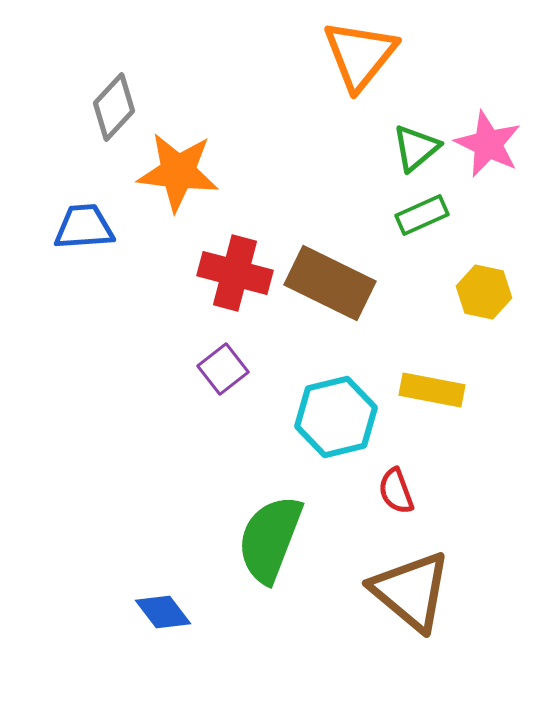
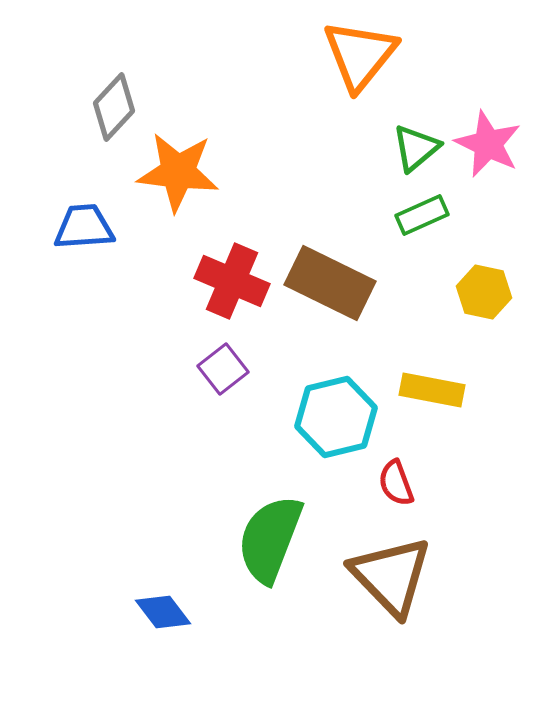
red cross: moved 3 px left, 8 px down; rotated 8 degrees clockwise
red semicircle: moved 8 px up
brown triangle: moved 20 px left, 15 px up; rotated 6 degrees clockwise
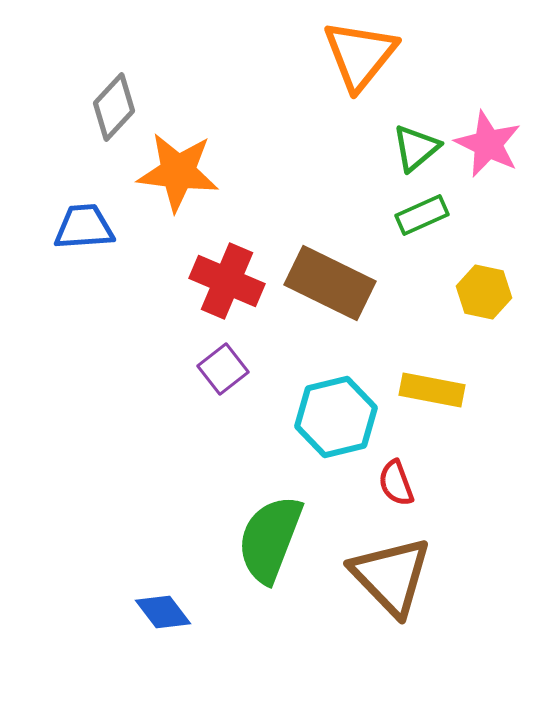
red cross: moved 5 px left
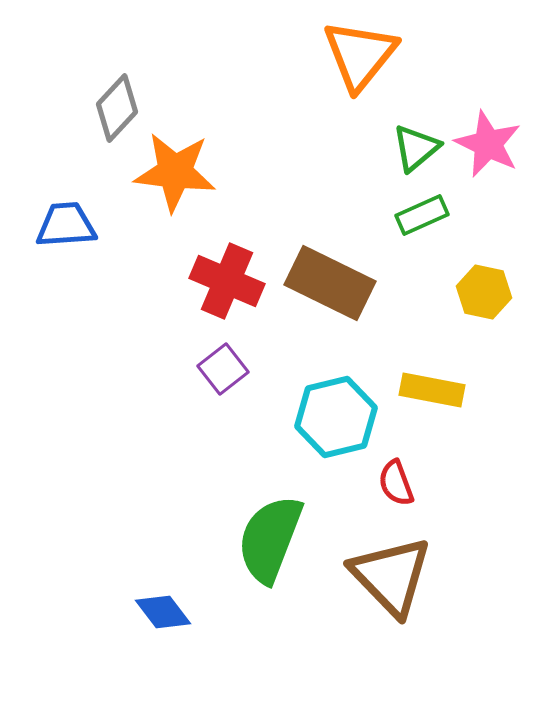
gray diamond: moved 3 px right, 1 px down
orange star: moved 3 px left
blue trapezoid: moved 18 px left, 2 px up
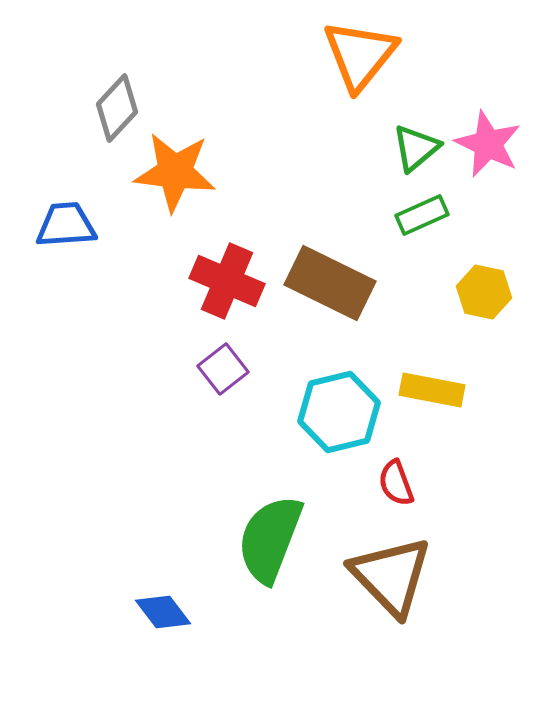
cyan hexagon: moved 3 px right, 5 px up
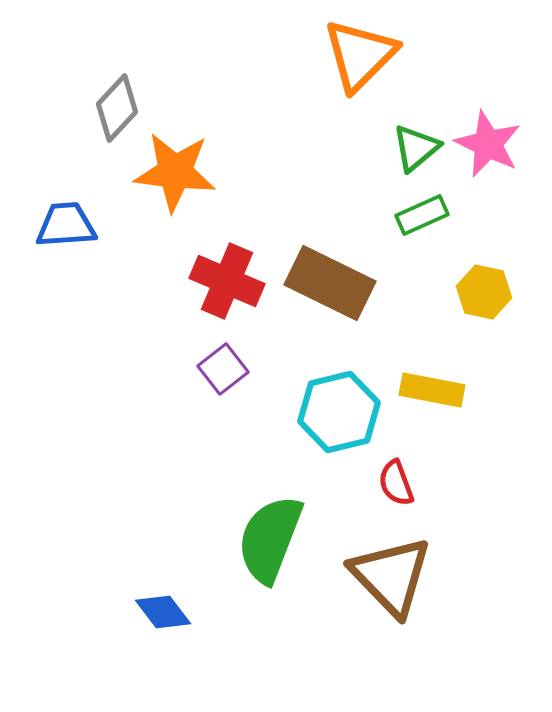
orange triangle: rotated 6 degrees clockwise
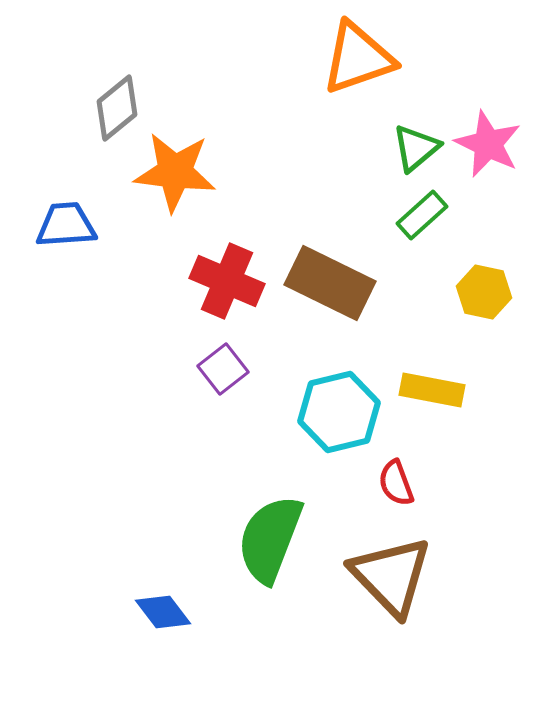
orange triangle: moved 2 px left, 3 px down; rotated 26 degrees clockwise
gray diamond: rotated 8 degrees clockwise
green rectangle: rotated 18 degrees counterclockwise
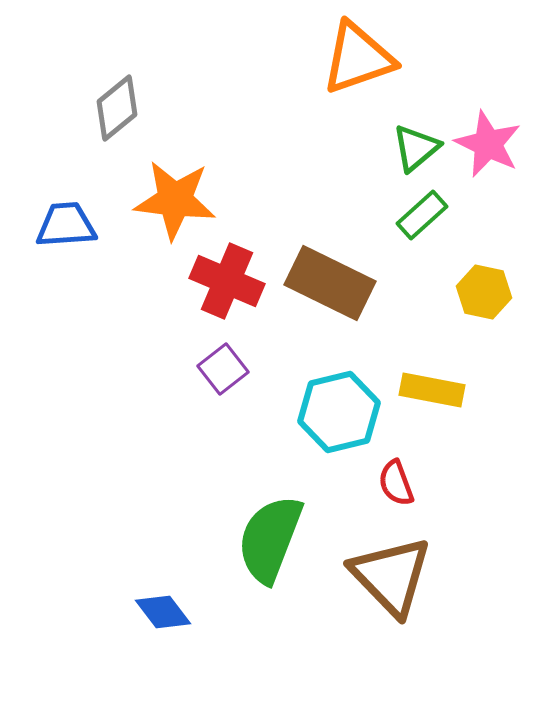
orange star: moved 28 px down
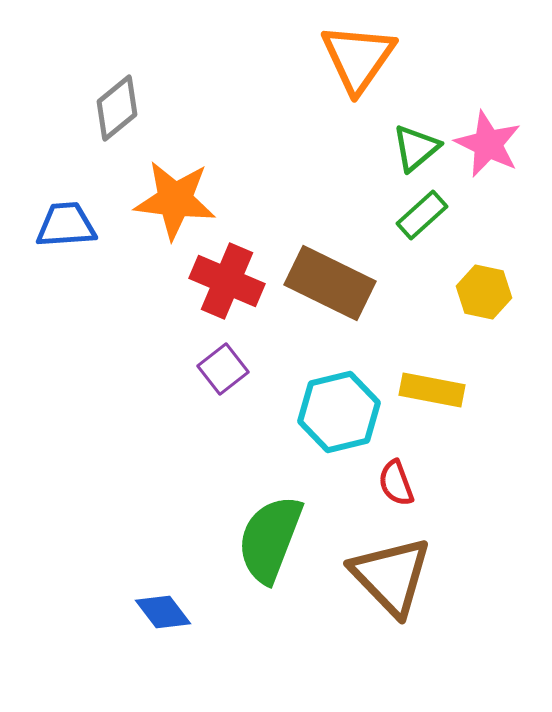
orange triangle: rotated 36 degrees counterclockwise
